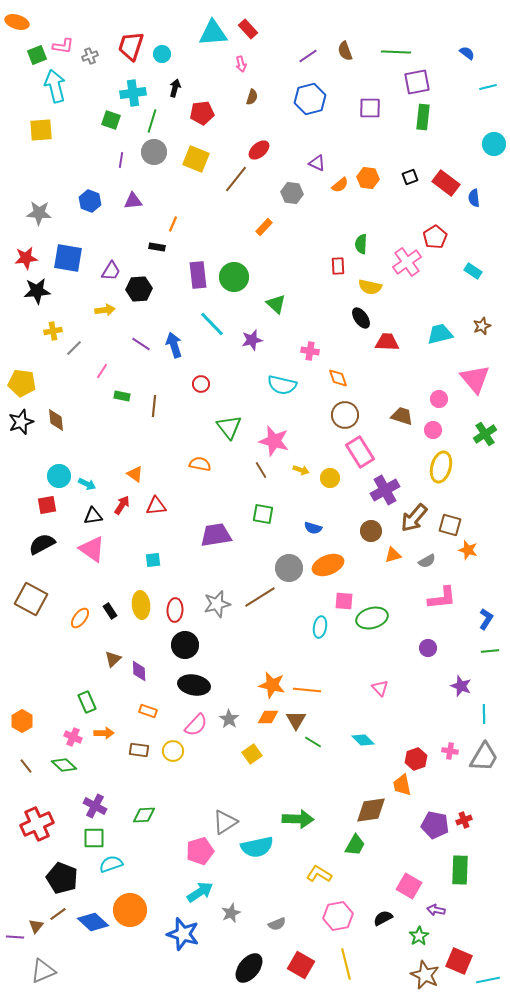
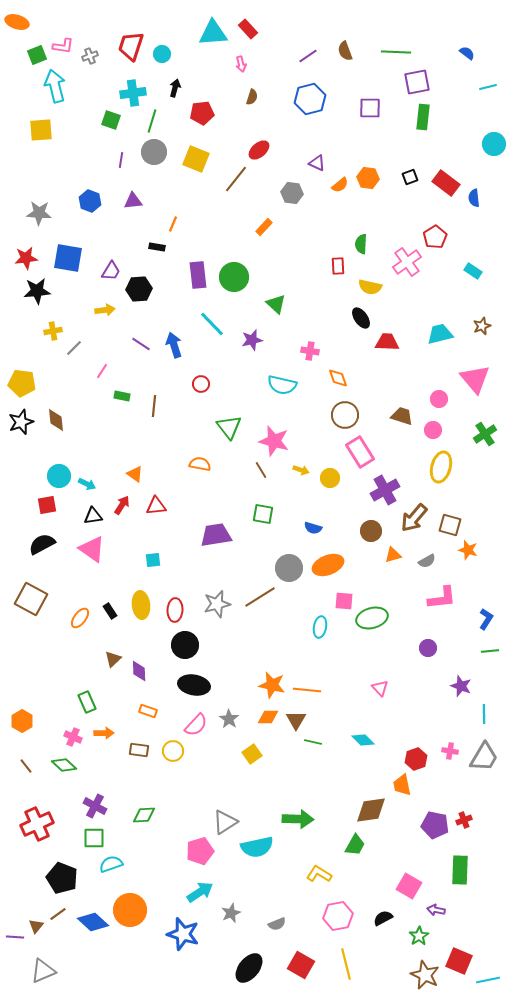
green line at (313, 742): rotated 18 degrees counterclockwise
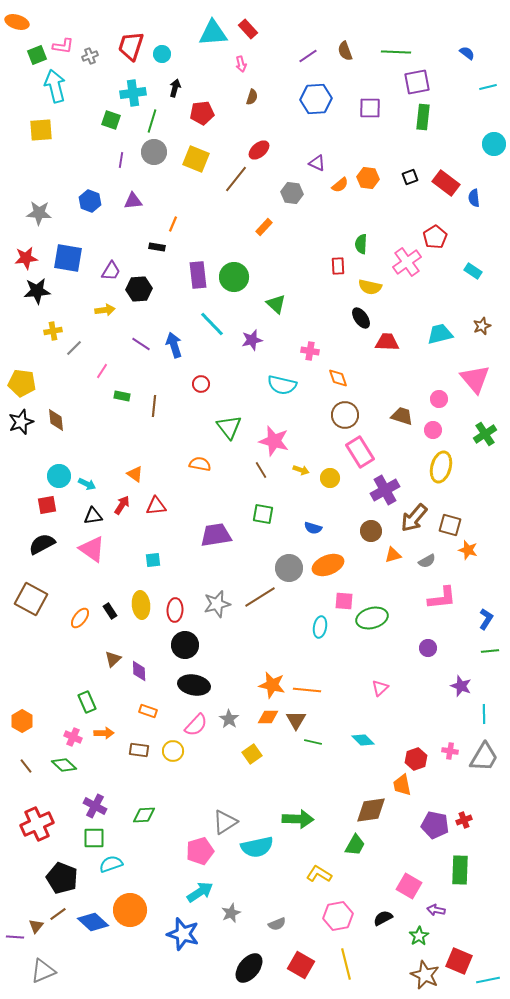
blue hexagon at (310, 99): moved 6 px right; rotated 12 degrees clockwise
pink triangle at (380, 688): rotated 30 degrees clockwise
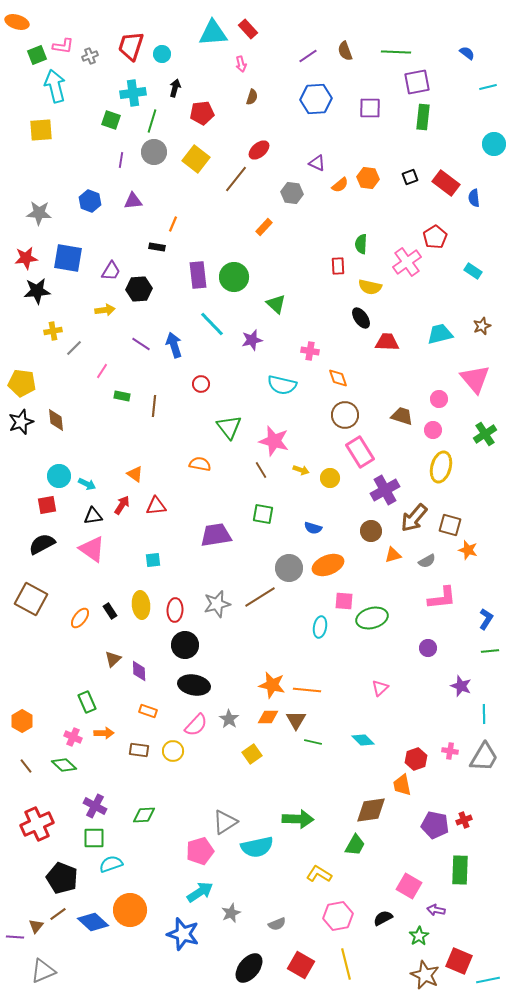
yellow square at (196, 159): rotated 16 degrees clockwise
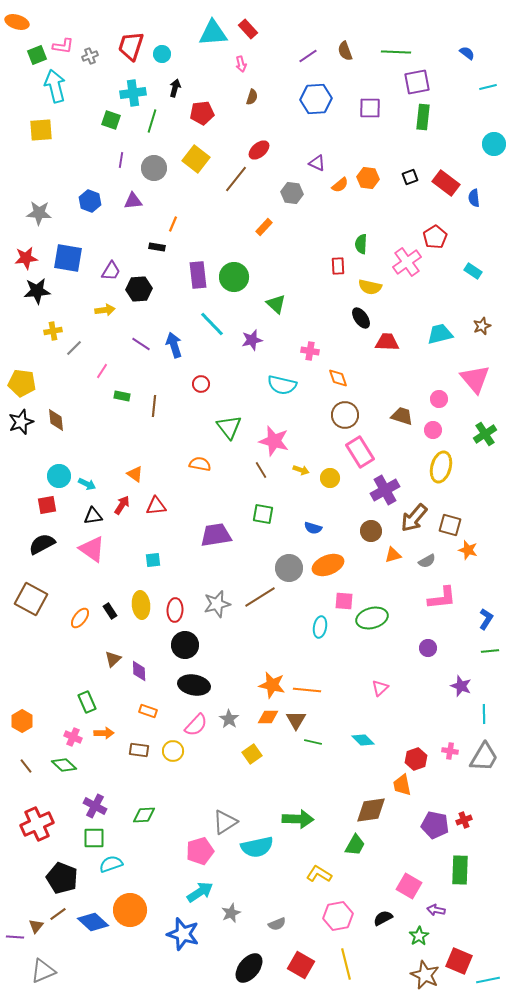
gray circle at (154, 152): moved 16 px down
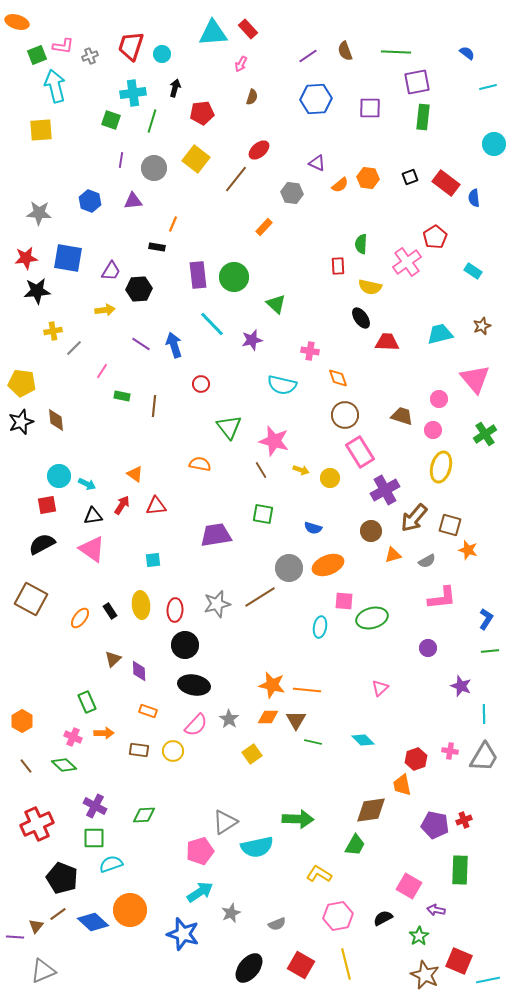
pink arrow at (241, 64): rotated 42 degrees clockwise
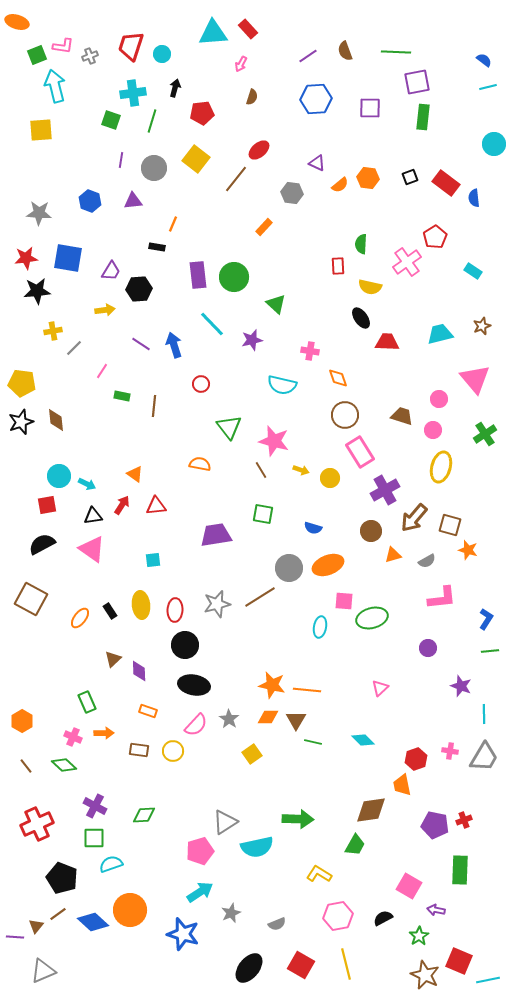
blue semicircle at (467, 53): moved 17 px right, 7 px down
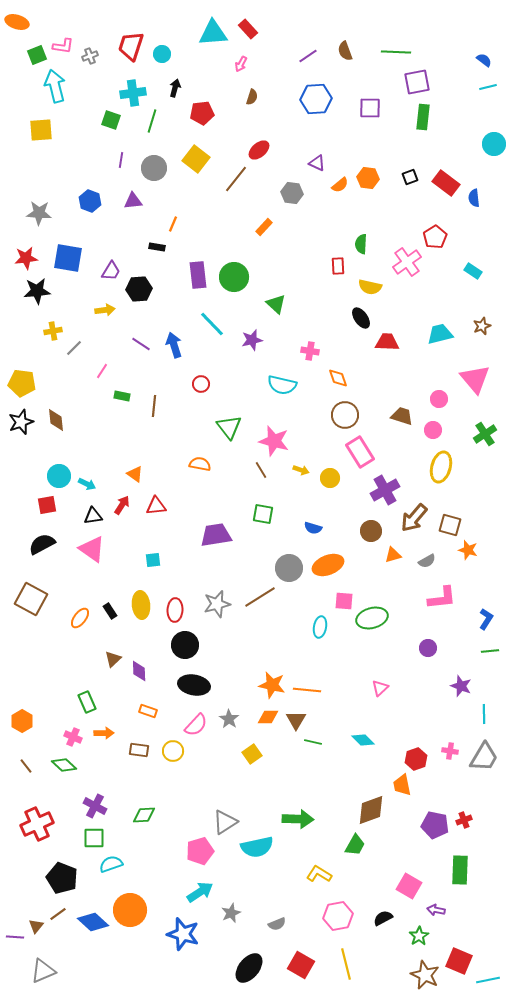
brown diamond at (371, 810): rotated 12 degrees counterclockwise
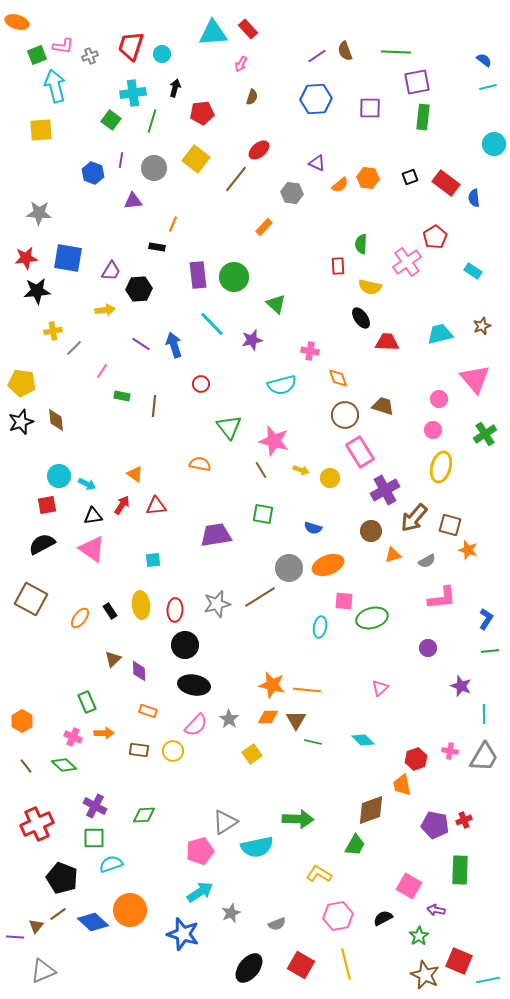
purple line at (308, 56): moved 9 px right
green square at (111, 120): rotated 18 degrees clockwise
blue hexagon at (90, 201): moved 3 px right, 28 px up
cyan semicircle at (282, 385): rotated 28 degrees counterclockwise
brown trapezoid at (402, 416): moved 19 px left, 10 px up
